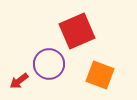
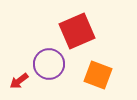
orange square: moved 2 px left
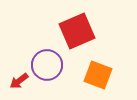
purple circle: moved 2 px left, 1 px down
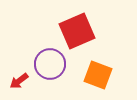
purple circle: moved 3 px right, 1 px up
